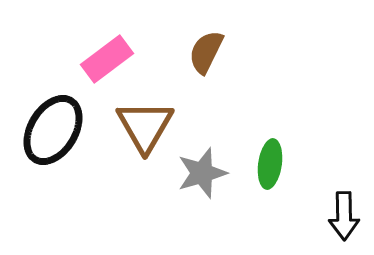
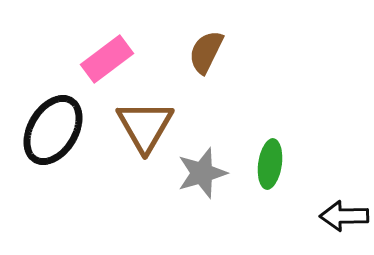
black arrow: rotated 90 degrees clockwise
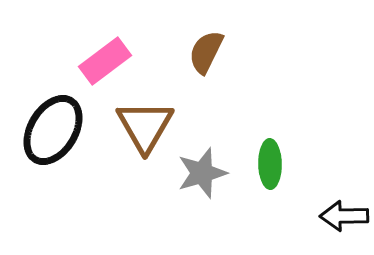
pink rectangle: moved 2 px left, 2 px down
green ellipse: rotated 9 degrees counterclockwise
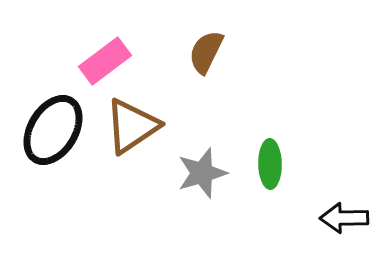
brown triangle: moved 13 px left; rotated 26 degrees clockwise
black arrow: moved 2 px down
